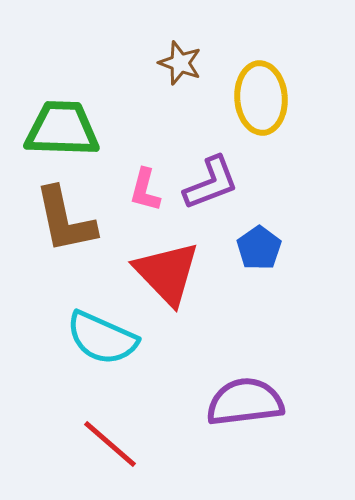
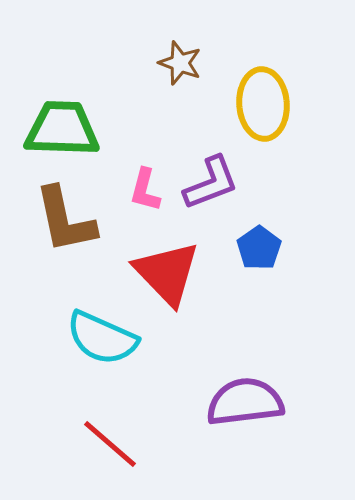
yellow ellipse: moved 2 px right, 6 px down
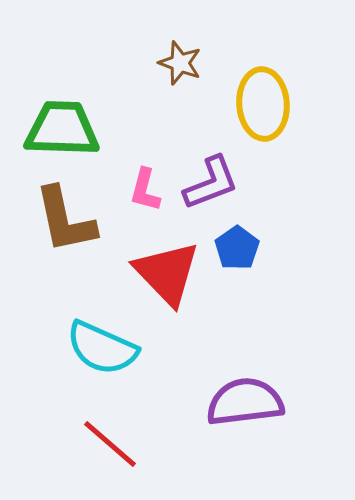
blue pentagon: moved 22 px left
cyan semicircle: moved 10 px down
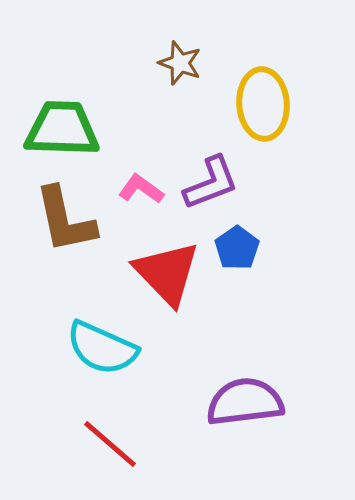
pink L-shape: moved 4 px left, 1 px up; rotated 111 degrees clockwise
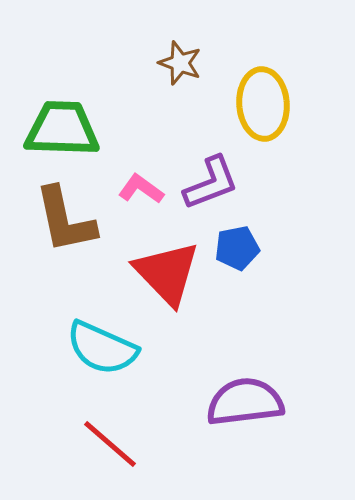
blue pentagon: rotated 24 degrees clockwise
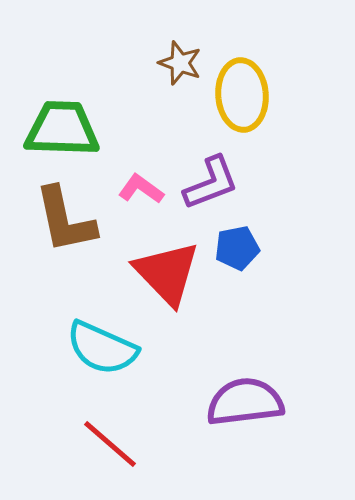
yellow ellipse: moved 21 px left, 9 px up
